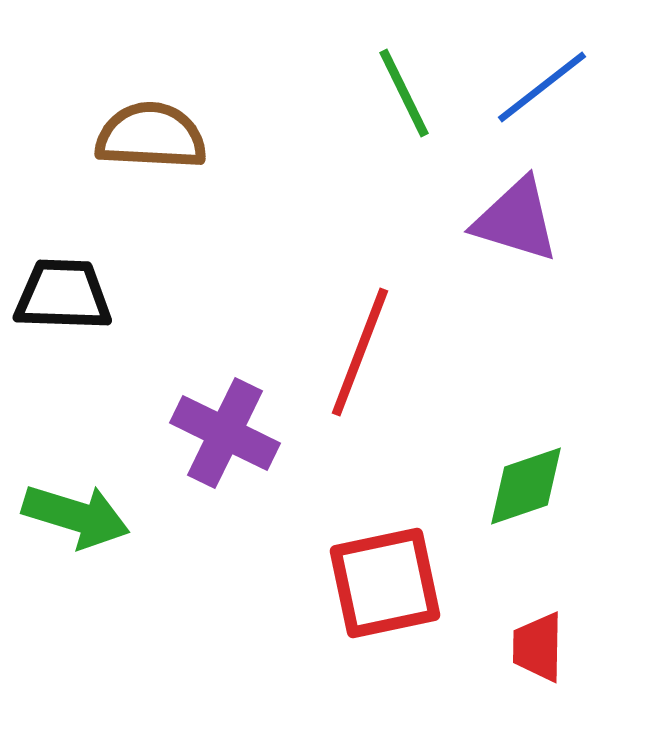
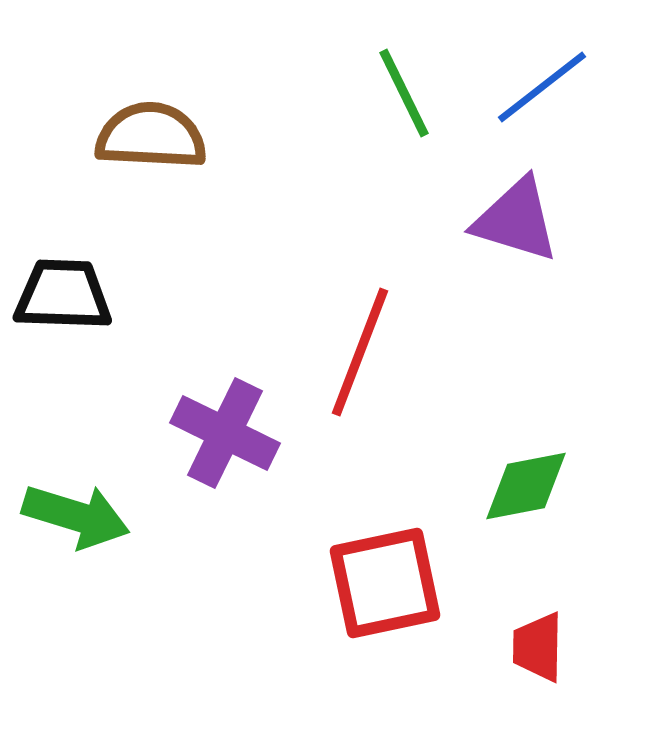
green diamond: rotated 8 degrees clockwise
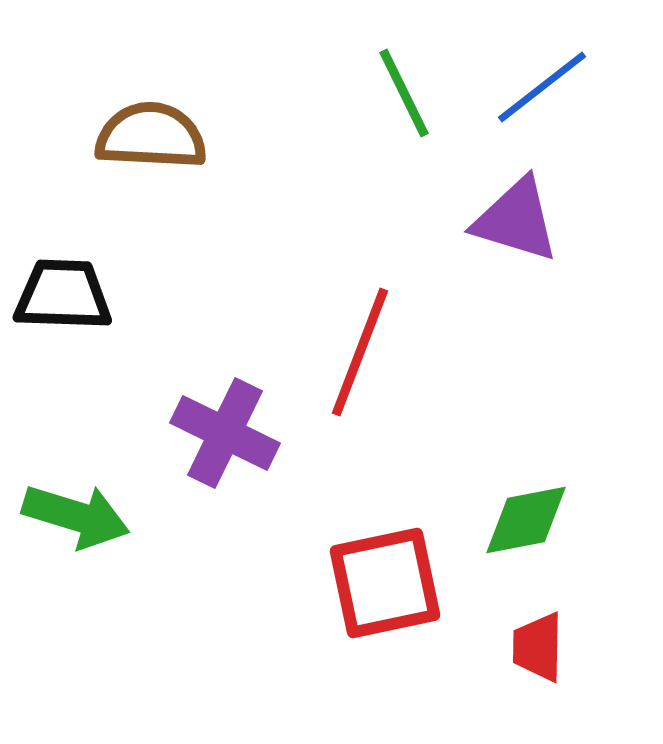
green diamond: moved 34 px down
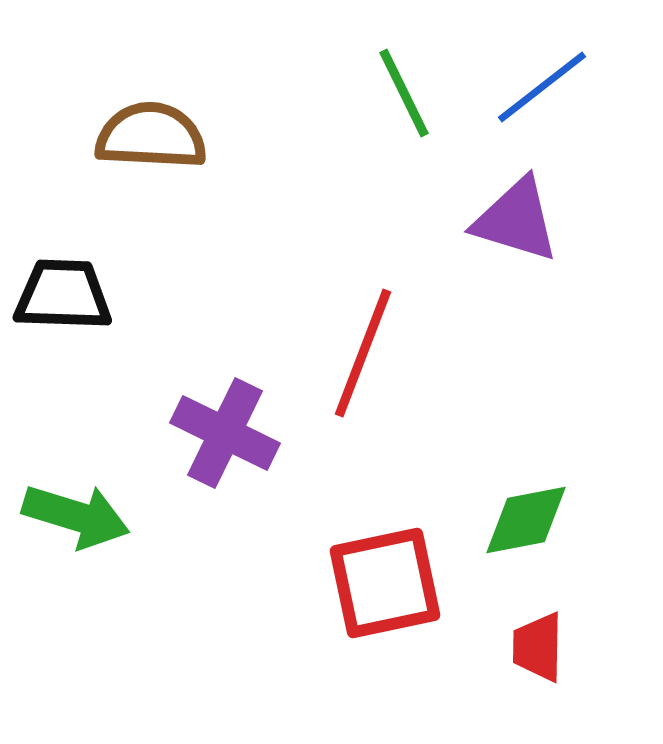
red line: moved 3 px right, 1 px down
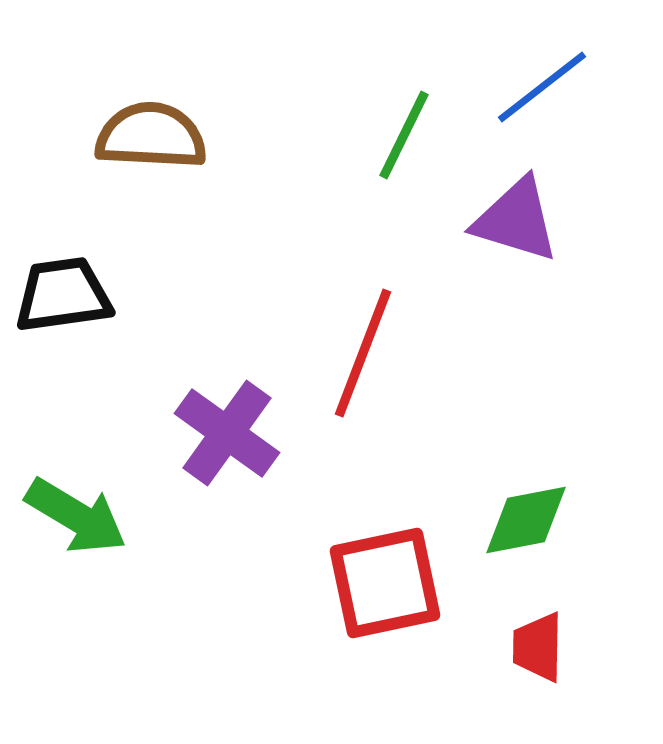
green line: moved 42 px down; rotated 52 degrees clockwise
black trapezoid: rotated 10 degrees counterclockwise
purple cross: moved 2 px right; rotated 10 degrees clockwise
green arrow: rotated 14 degrees clockwise
